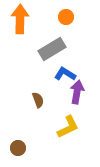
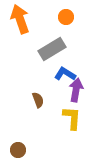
orange arrow: rotated 20 degrees counterclockwise
purple arrow: moved 1 px left, 2 px up
yellow L-shape: moved 4 px right, 9 px up; rotated 60 degrees counterclockwise
brown circle: moved 2 px down
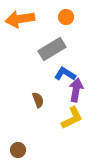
orange arrow: rotated 80 degrees counterclockwise
yellow L-shape: rotated 60 degrees clockwise
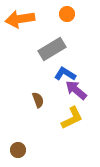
orange circle: moved 1 px right, 3 px up
purple arrow: rotated 60 degrees counterclockwise
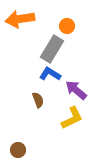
orange circle: moved 12 px down
gray rectangle: rotated 28 degrees counterclockwise
blue L-shape: moved 15 px left
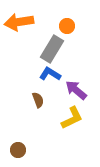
orange arrow: moved 1 px left, 3 px down
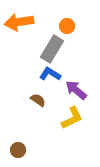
brown semicircle: rotated 35 degrees counterclockwise
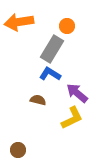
purple arrow: moved 1 px right, 3 px down
brown semicircle: rotated 21 degrees counterclockwise
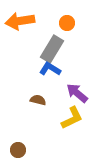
orange arrow: moved 1 px right, 1 px up
orange circle: moved 3 px up
blue L-shape: moved 5 px up
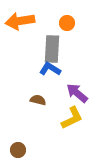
gray rectangle: rotated 28 degrees counterclockwise
